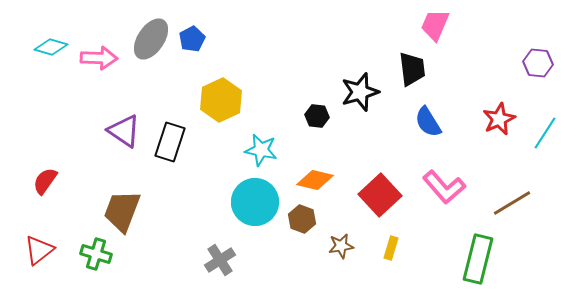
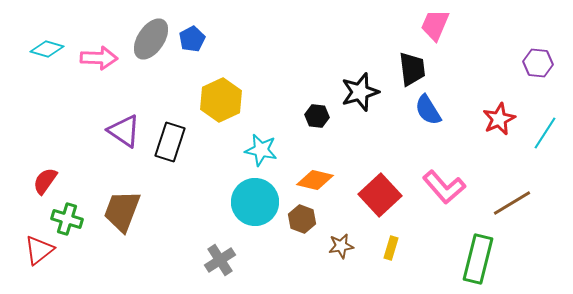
cyan diamond: moved 4 px left, 2 px down
blue semicircle: moved 12 px up
green cross: moved 29 px left, 35 px up
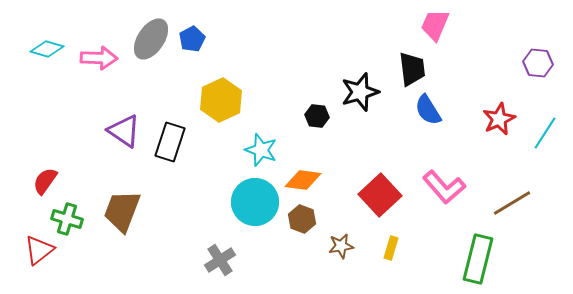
cyan star: rotated 8 degrees clockwise
orange diamond: moved 12 px left; rotated 6 degrees counterclockwise
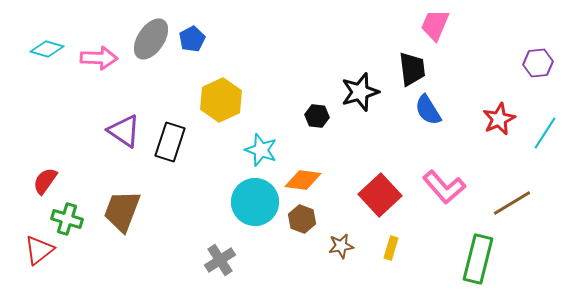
purple hexagon: rotated 12 degrees counterclockwise
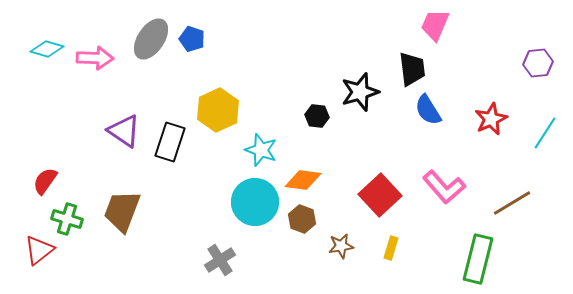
blue pentagon: rotated 25 degrees counterclockwise
pink arrow: moved 4 px left
yellow hexagon: moved 3 px left, 10 px down
red star: moved 8 px left
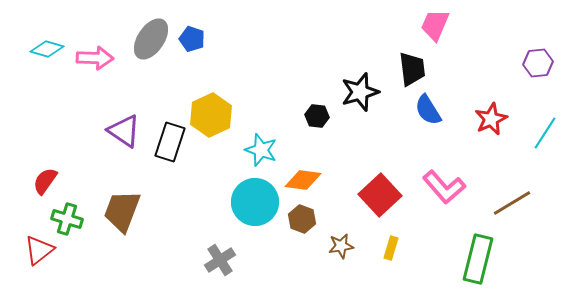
yellow hexagon: moved 7 px left, 5 px down
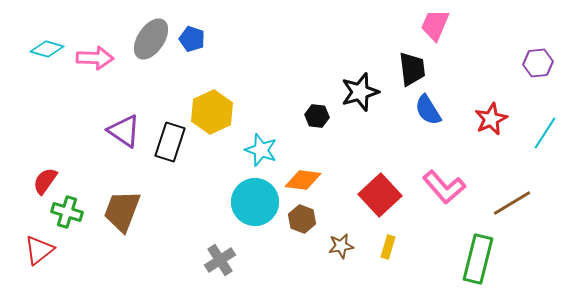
yellow hexagon: moved 1 px right, 3 px up
green cross: moved 7 px up
yellow rectangle: moved 3 px left, 1 px up
